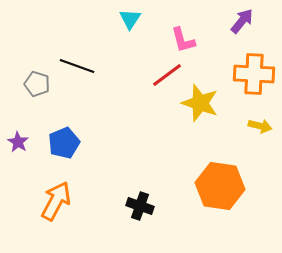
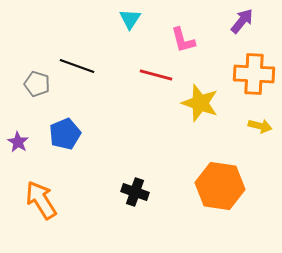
red line: moved 11 px left; rotated 52 degrees clockwise
blue pentagon: moved 1 px right, 9 px up
orange arrow: moved 15 px left, 1 px up; rotated 60 degrees counterclockwise
black cross: moved 5 px left, 14 px up
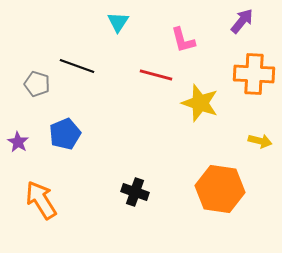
cyan triangle: moved 12 px left, 3 px down
yellow arrow: moved 15 px down
orange hexagon: moved 3 px down
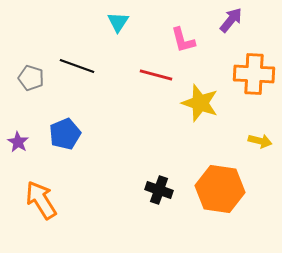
purple arrow: moved 11 px left, 1 px up
gray pentagon: moved 6 px left, 6 px up
black cross: moved 24 px right, 2 px up
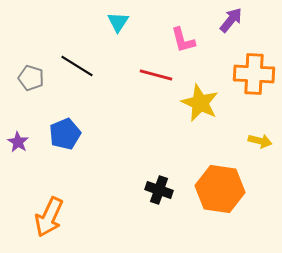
black line: rotated 12 degrees clockwise
yellow star: rotated 6 degrees clockwise
orange arrow: moved 8 px right, 17 px down; rotated 123 degrees counterclockwise
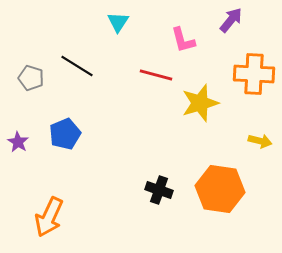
yellow star: rotated 30 degrees clockwise
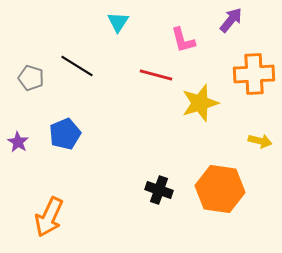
orange cross: rotated 6 degrees counterclockwise
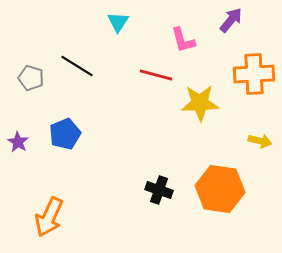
yellow star: rotated 15 degrees clockwise
